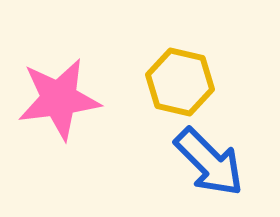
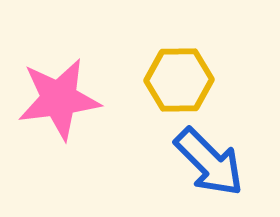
yellow hexagon: moved 1 px left, 2 px up; rotated 14 degrees counterclockwise
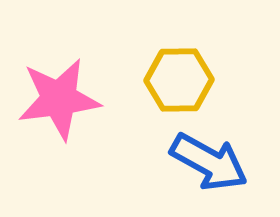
blue arrow: rotated 16 degrees counterclockwise
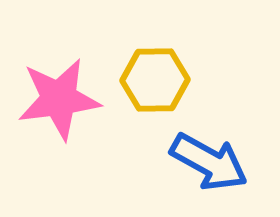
yellow hexagon: moved 24 px left
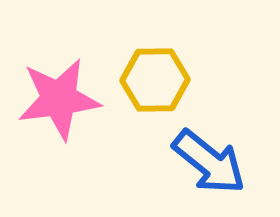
blue arrow: rotated 10 degrees clockwise
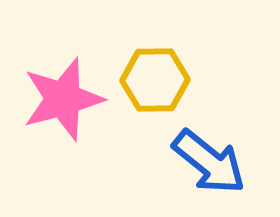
pink star: moved 4 px right; rotated 8 degrees counterclockwise
